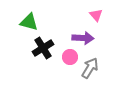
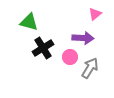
pink triangle: moved 1 px left, 1 px up; rotated 32 degrees clockwise
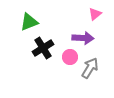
green triangle: rotated 36 degrees counterclockwise
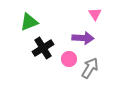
pink triangle: rotated 24 degrees counterclockwise
pink circle: moved 1 px left, 2 px down
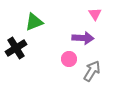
green triangle: moved 5 px right
black cross: moved 27 px left
gray arrow: moved 2 px right, 3 px down
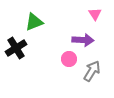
purple arrow: moved 2 px down
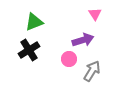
purple arrow: rotated 20 degrees counterclockwise
black cross: moved 13 px right, 2 px down
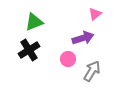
pink triangle: rotated 24 degrees clockwise
purple arrow: moved 2 px up
pink circle: moved 1 px left
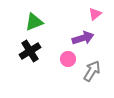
black cross: moved 1 px right, 1 px down
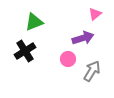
black cross: moved 5 px left
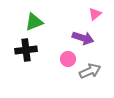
purple arrow: rotated 35 degrees clockwise
black cross: moved 1 px right, 1 px up; rotated 25 degrees clockwise
gray arrow: moved 2 px left; rotated 35 degrees clockwise
